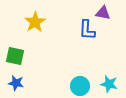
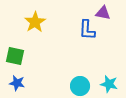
blue star: moved 1 px right
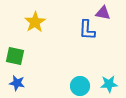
cyan star: rotated 18 degrees counterclockwise
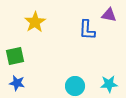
purple triangle: moved 6 px right, 2 px down
green square: rotated 24 degrees counterclockwise
cyan circle: moved 5 px left
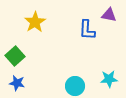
green square: rotated 30 degrees counterclockwise
cyan star: moved 5 px up
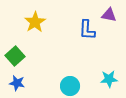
cyan circle: moved 5 px left
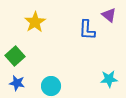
purple triangle: rotated 28 degrees clockwise
cyan circle: moved 19 px left
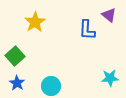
cyan star: moved 1 px right, 1 px up
blue star: rotated 21 degrees clockwise
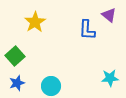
blue star: rotated 21 degrees clockwise
